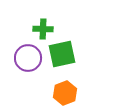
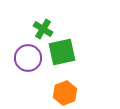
green cross: rotated 30 degrees clockwise
green square: moved 2 px up
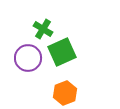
green square: rotated 12 degrees counterclockwise
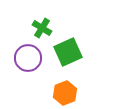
green cross: moved 1 px left, 1 px up
green square: moved 6 px right
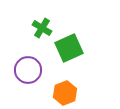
green square: moved 1 px right, 4 px up
purple circle: moved 12 px down
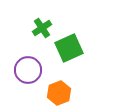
green cross: rotated 24 degrees clockwise
orange hexagon: moved 6 px left
